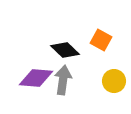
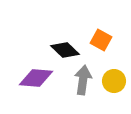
gray arrow: moved 20 px right
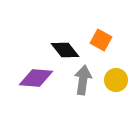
black diamond: rotated 8 degrees clockwise
yellow circle: moved 2 px right, 1 px up
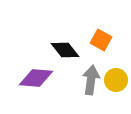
gray arrow: moved 8 px right
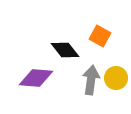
orange square: moved 1 px left, 4 px up
yellow circle: moved 2 px up
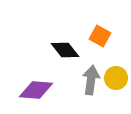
purple diamond: moved 12 px down
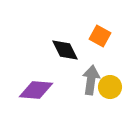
black diamond: rotated 12 degrees clockwise
yellow circle: moved 6 px left, 9 px down
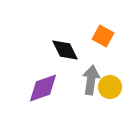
orange square: moved 3 px right
purple diamond: moved 7 px right, 2 px up; rotated 24 degrees counterclockwise
